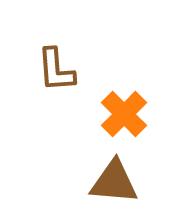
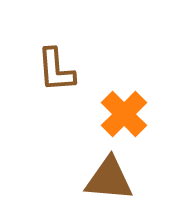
brown triangle: moved 5 px left, 3 px up
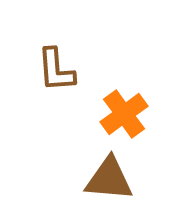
orange cross: rotated 9 degrees clockwise
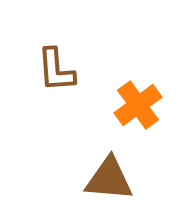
orange cross: moved 14 px right, 9 px up
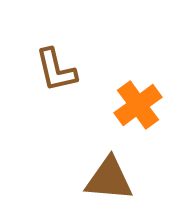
brown L-shape: rotated 9 degrees counterclockwise
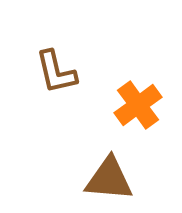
brown L-shape: moved 2 px down
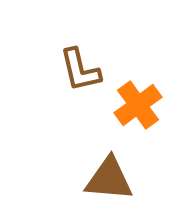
brown L-shape: moved 24 px right, 2 px up
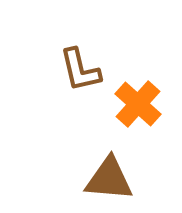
orange cross: moved 1 px up; rotated 12 degrees counterclockwise
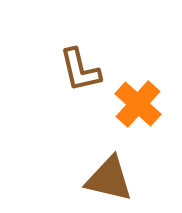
brown triangle: rotated 8 degrees clockwise
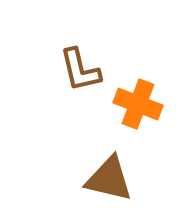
orange cross: rotated 21 degrees counterclockwise
